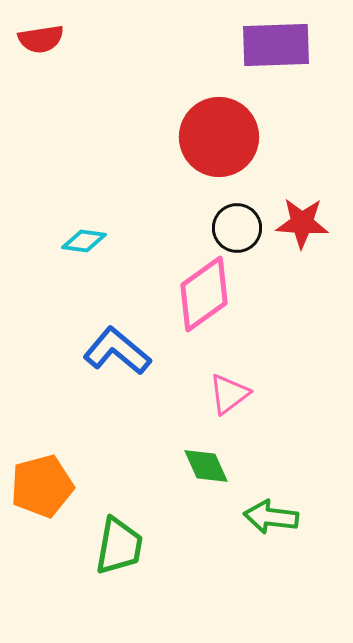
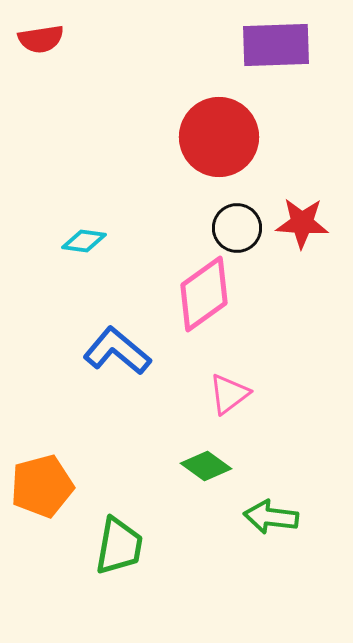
green diamond: rotated 30 degrees counterclockwise
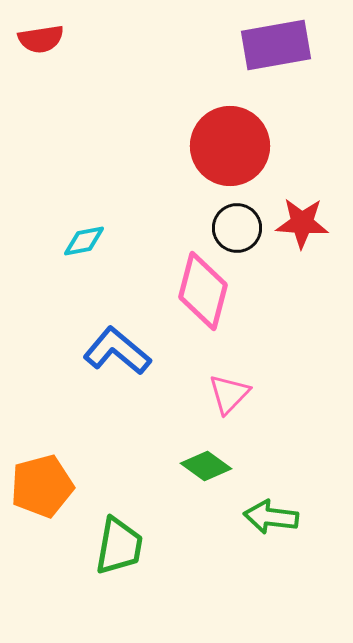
purple rectangle: rotated 8 degrees counterclockwise
red circle: moved 11 px right, 9 px down
cyan diamond: rotated 18 degrees counterclockwise
pink diamond: moved 1 px left, 3 px up; rotated 40 degrees counterclockwise
pink triangle: rotated 9 degrees counterclockwise
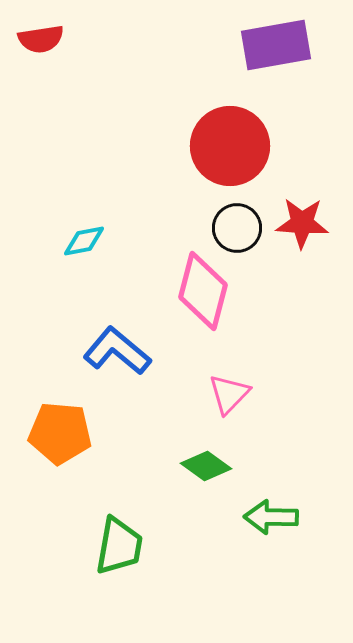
orange pentagon: moved 18 px right, 53 px up; rotated 20 degrees clockwise
green arrow: rotated 6 degrees counterclockwise
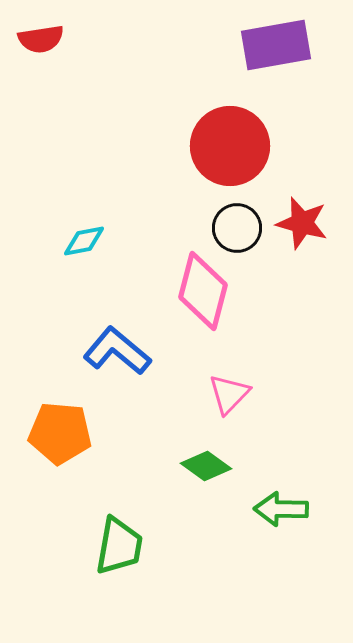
red star: rotated 12 degrees clockwise
green arrow: moved 10 px right, 8 px up
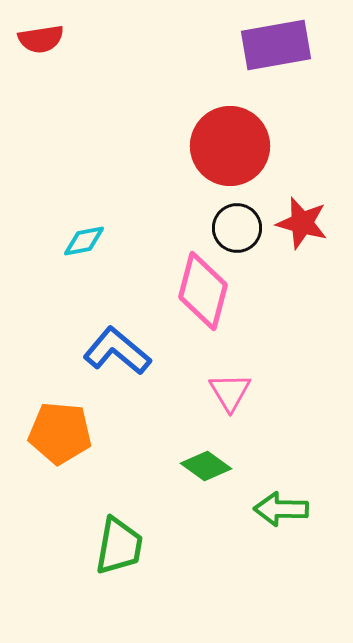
pink triangle: moved 1 px right, 2 px up; rotated 15 degrees counterclockwise
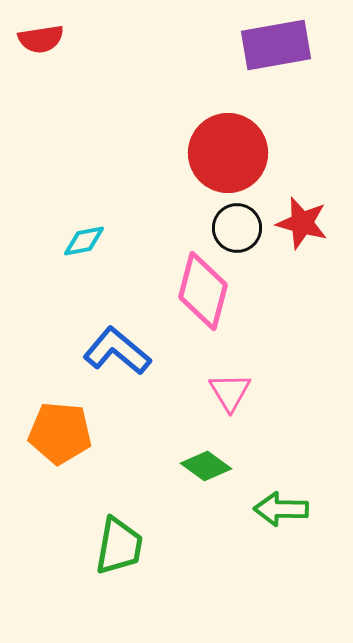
red circle: moved 2 px left, 7 px down
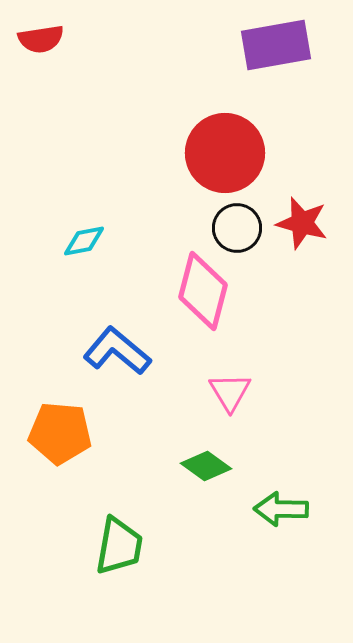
red circle: moved 3 px left
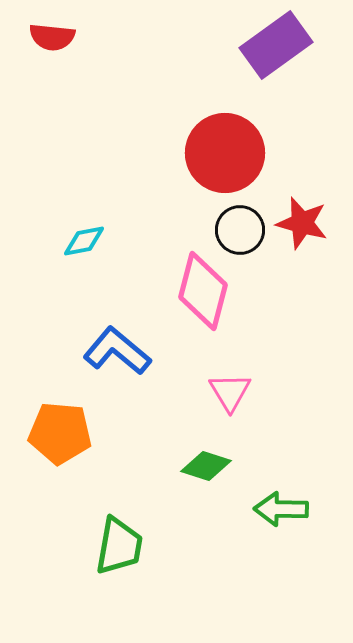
red semicircle: moved 11 px right, 2 px up; rotated 15 degrees clockwise
purple rectangle: rotated 26 degrees counterclockwise
black circle: moved 3 px right, 2 px down
green diamond: rotated 18 degrees counterclockwise
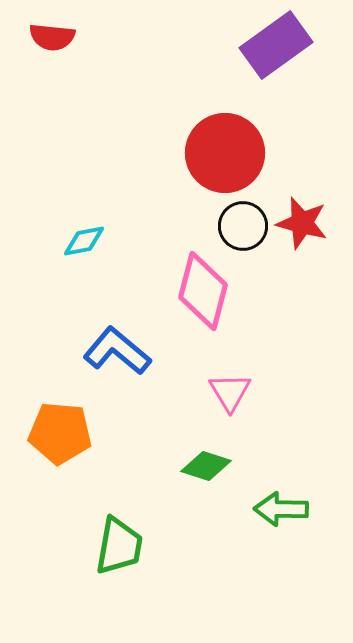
black circle: moved 3 px right, 4 px up
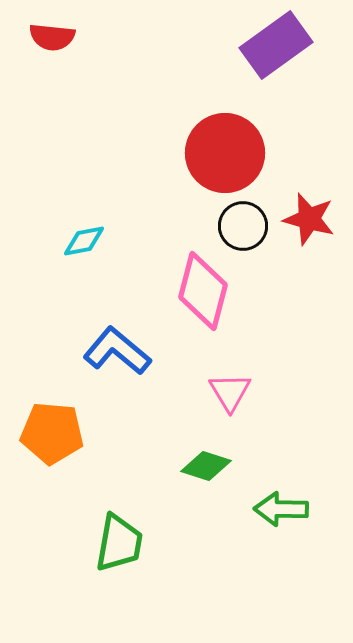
red star: moved 7 px right, 4 px up
orange pentagon: moved 8 px left
green trapezoid: moved 3 px up
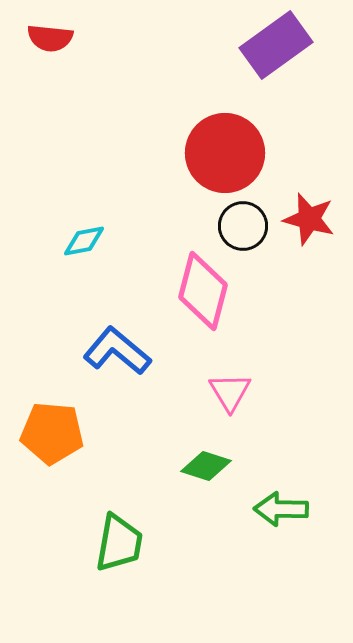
red semicircle: moved 2 px left, 1 px down
